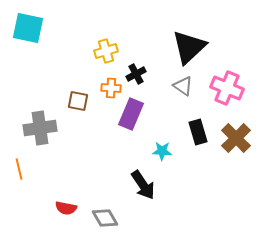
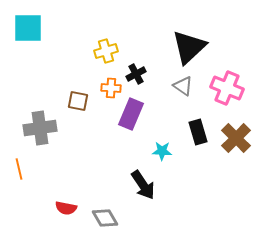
cyan square: rotated 12 degrees counterclockwise
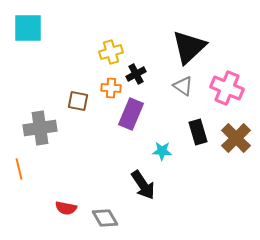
yellow cross: moved 5 px right, 1 px down
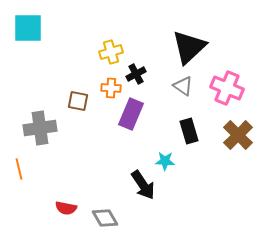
black rectangle: moved 9 px left, 1 px up
brown cross: moved 2 px right, 3 px up
cyan star: moved 3 px right, 10 px down
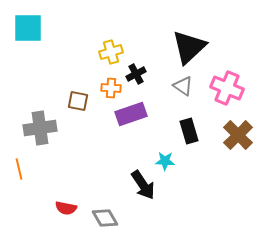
purple rectangle: rotated 48 degrees clockwise
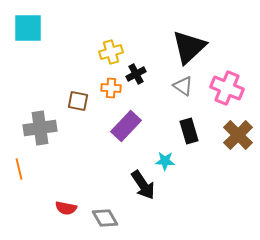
purple rectangle: moved 5 px left, 12 px down; rotated 28 degrees counterclockwise
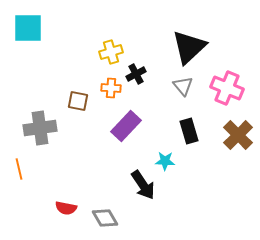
gray triangle: rotated 15 degrees clockwise
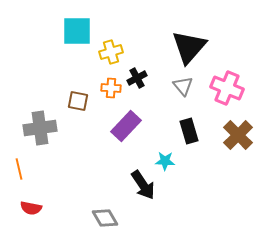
cyan square: moved 49 px right, 3 px down
black triangle: rotated 6 degrees counterclockwise
black cross: moved 1 px right, 4 px down
red semicircle: moved 35 px left
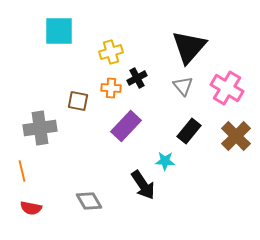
cyan square: moved 18 px left
pink cross: rotated 8 degrees clockwise
black rectangle: rotated 55 degrees clockwise
brown cross: moved 2 px left, 1 px down
orange line: moved 3 px right, 2 px down
gray diamond: moved 16 px left, 17 px up
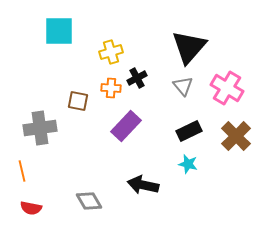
black rectangle: rotated 25 degrees clockwise
cyan star: moved 23 px right, 3 px down; rotated 12 degrees clockwise
black arrow: rotated 136 degrees clockwise
